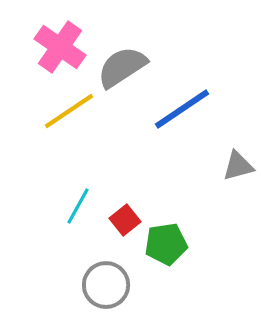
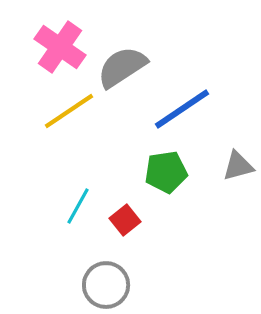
green pentagon: moved 72 px up
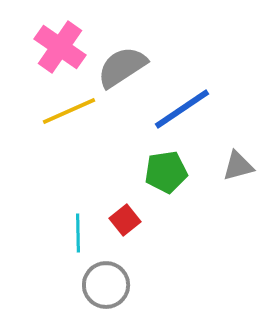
yellow line: rotated 10 degrees clockwise
cyan line: moved 27 px down; rotated 30 degrees counterclockwise
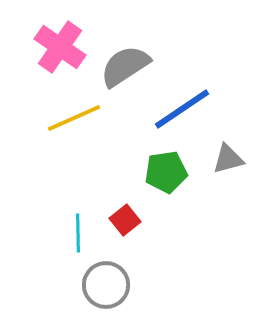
gray semicircle: moved 3 px right, 1 px up
yellow line: moved 5 px right, 7 px down
gray triangle: moved 10 px left, 7 px up
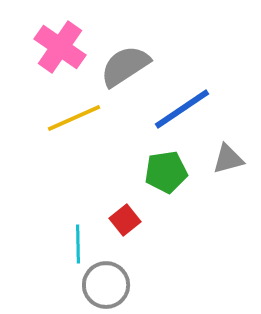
cyan line: moved 11 px down
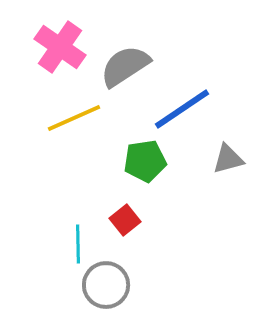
green pentagon: moved 21 px left, 11 px up
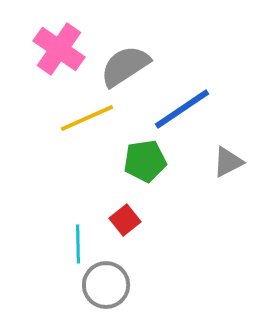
pink cross: moved 1 px left, 2 px down
yellow line: moved 13 px right
gray triangle: moved 3 px down; rotated 12 degrees counterclockwise
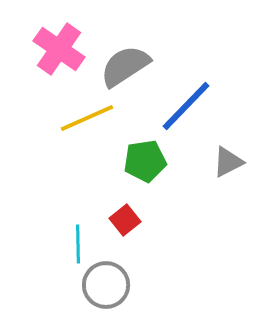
blue line: moved 4 px right, 3 px up; rotated 12 degrees counterclockwise
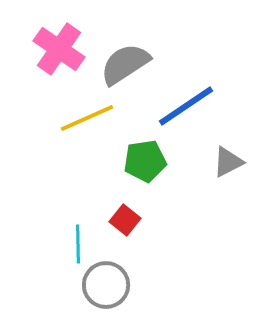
gray semicircle: moved 2 px up
blue line: rotated 12 degrees clockwise
red square: rotated 12 degrees counterclockwise
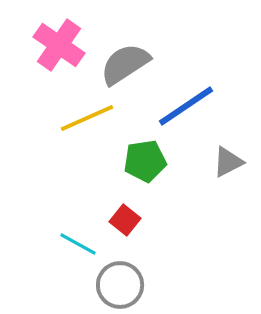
pink cross: moved 4 px up
cyan line: rotated 60 degrees counterclockwise
gray circle: moved 14 px right
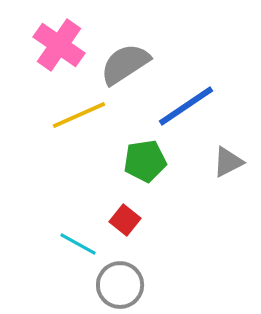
yellow line: moved 8 px left, 3 px up
